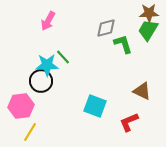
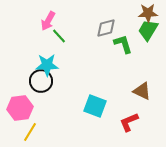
brown star: moved 1 px left
green line: moved 4 px left, 21 px up
pink hexagon: moved 1 px left, 2 px down
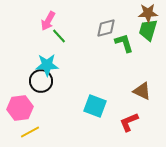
green trapezoid: rotated 15 degrees counterclockwise
green L-shape: moved 1 px right, 1 px up
yellow line: rotated 30 degrees clockwise
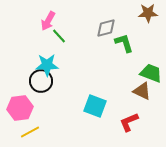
green trapezoid: moved 3 px right, 43 px down; rotated 95 degrees clockwise
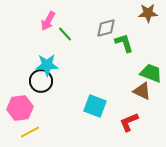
green line: moved 6 px right, 2 px up
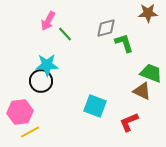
pink hexagon: moved 4 px down
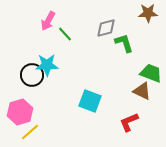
black circle: moved 9 px left, 6 px up
cyan square: moved 5 px left, 5 px up
pink hexagon: rotated 10 degrees counterclockwise
yellow line: rotated 12 degrees counterclockwise
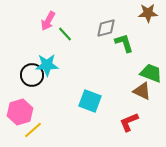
yellow line: moved 3 px right, 2 px up
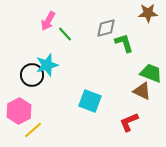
cyan star: rotated 15 degrees counterclockwise
pink hexagon: moved 1 px left, 1 px up; rotated 10 degrees counterclockwise
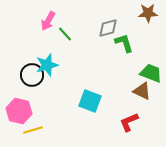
gray diamond: moved 2 px right
pink hexagon: rotated 20 degrees counterclockwise
yellow line: rotated 24 degrees clockwise
